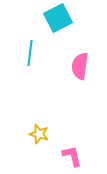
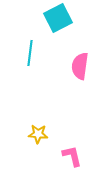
yellow star: moved 1 px left; rotated 12 degrees counterclockwise
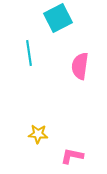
cyan line: moved 1 px left; rotated 15 degrees counterclockwise
pink L-shape: rotated 65 degrees counterclockwise
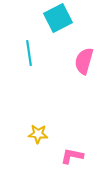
pink semicircle: moved 4 px right, 5 px up; rotated 8 degrees clockwise
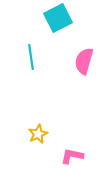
cyan line: moved 2 px right, 4 px down
yellow star: rotated 30 degrees counterclockwise
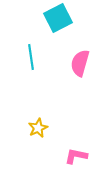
pink semicircle: moved 4 px left, 2 px down
yellow star: moved 6 px up
pink L-shape: moved 4 px right
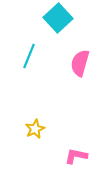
cyan square: rotated 16 degrees counterclockwise
cyan line: moved 2 px left, 1 px up; rotated 30 degrees clockwise
yellow star: moved 3 px left, 1 px down
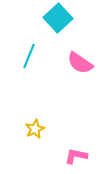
pink semicircle: rotated 72 degrees counterclockwise
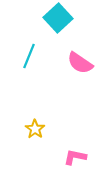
yellow star: rotated 12 degrees counterclockwise
pink L-shape: moved 1 px left, 1 px down
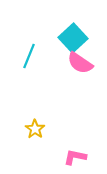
cyan square: moved 15 px right, 20 px down
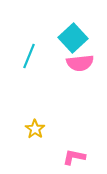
pink semicircle: rotated 40 degrees counterclockwise
pink L-shape: moved 1 px left
